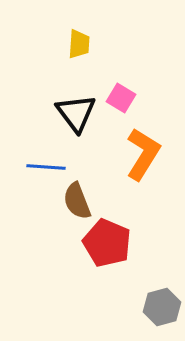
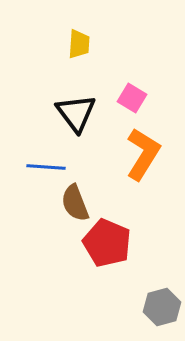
pink square: moved 11 px right
brown semicircle: moved 2 px left, 2 px down
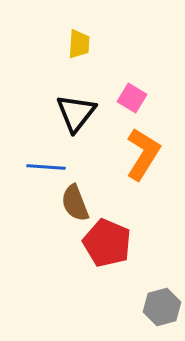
black triangle: rotated 15 degrees clockwise
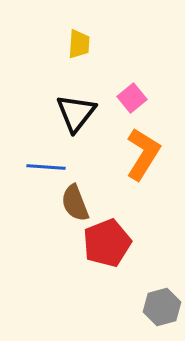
pink square: rotated 20 degrees clockwise
red pentagon: rotated 27 degrees clockwise
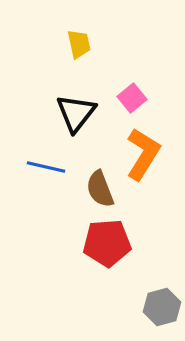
yellow trapezoid: rotated 16 degrees counterclockwise
blue line: rotated 9 degrees clockwise
brown semicircle: moved 25 px right, 14 px up
red pentagon: rotated 18 degrees clockwise
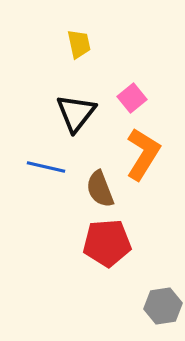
gray hexagon: moved 1 px right, 1 px up; rotated 6 degrees clockwise
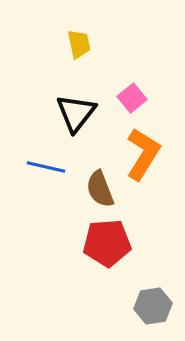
gray hexagon: moved 10 px left
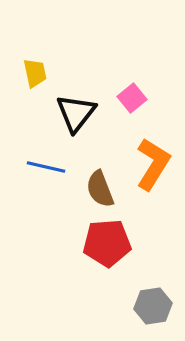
yellow trapezoid: moved 44 px left, 29 px down
orange L-shape: moved 10 px right, 10 px down
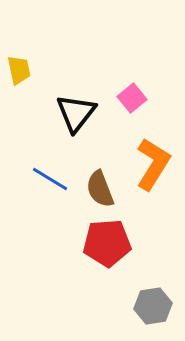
yellow trapezoid: moved 16 px left, 3 px up
blue line: moved 4 px right, 12 px down; rotated 18 degrees clockwise
